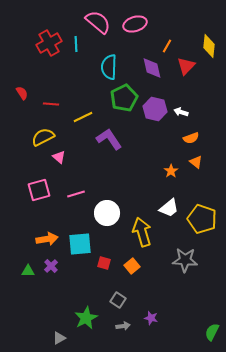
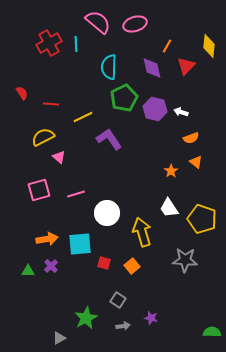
white trapezoid: rotated 95 degrees clockwise
green semicircle: rotated 66 degrees clockwise
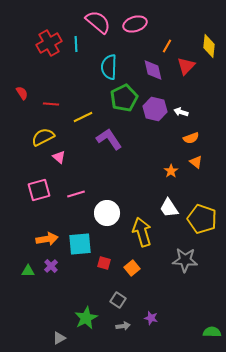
purple diamond: moved 1 px right, 2 px down
orange square: moved 2 px down
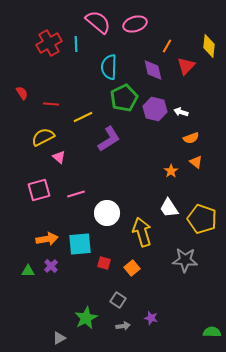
purple L-shape: rotated 92 degrees clockwise
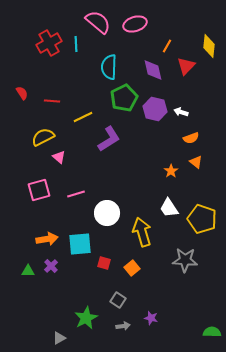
red line: moved 1 px right, 3 px up
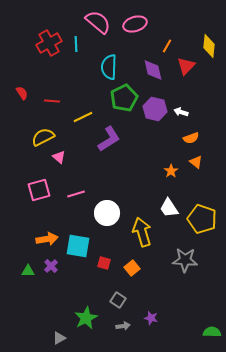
cyan square: moved 2 px left, 2 px down; rotated 15 degrees clockwise
